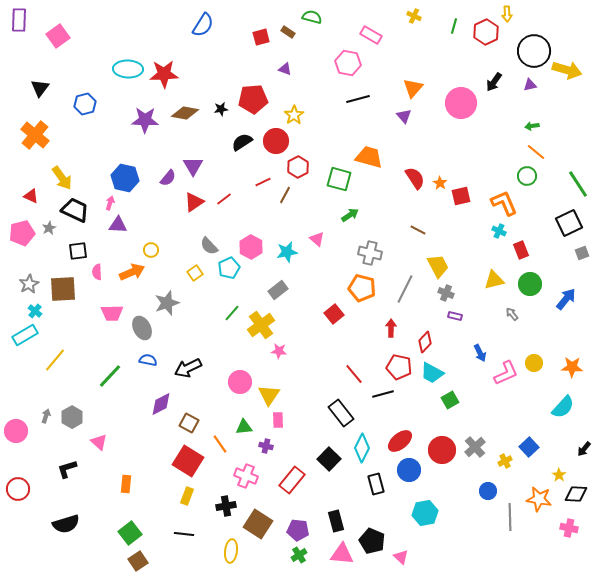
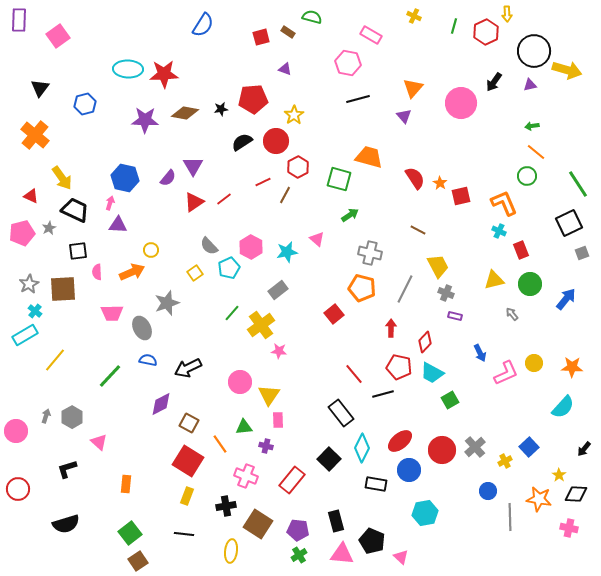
black rectangle at (376, 484): rotated 65 degrees counterclockwise
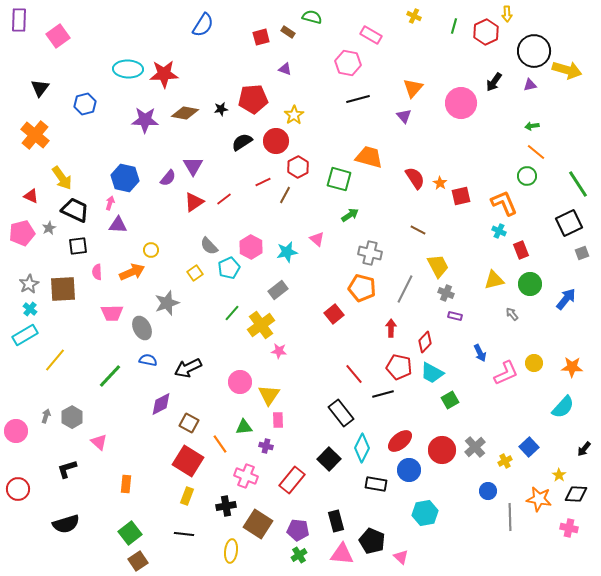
black square at (78, 251): moved 5 px up
cyan cross at (35, 311): moved 5 px left, 2 px up
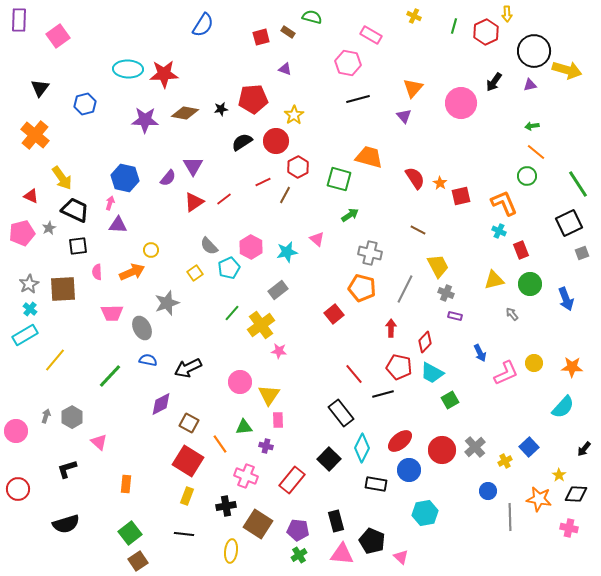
blue arrow at (566, 299): rotated 120 degrees clockwise
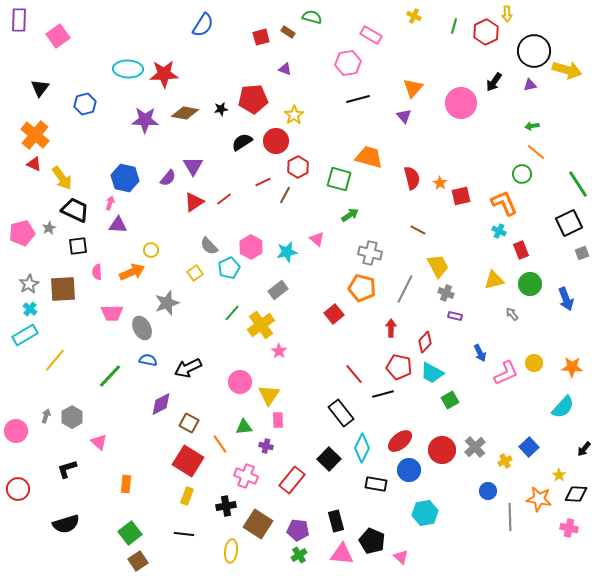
pink hexagon at (348, 63): rotated 20 degrees counterclockwise
green circle at (527, 176): moved 5 px left, 2 px up
red semicircle at (415, 178): moved 3 px left; rotated 20 degrees clockwise
red triangle at (31, 196): moved 3 px right, 32 px up
pink star at (279, 351): rotated 28 degrees clockwise
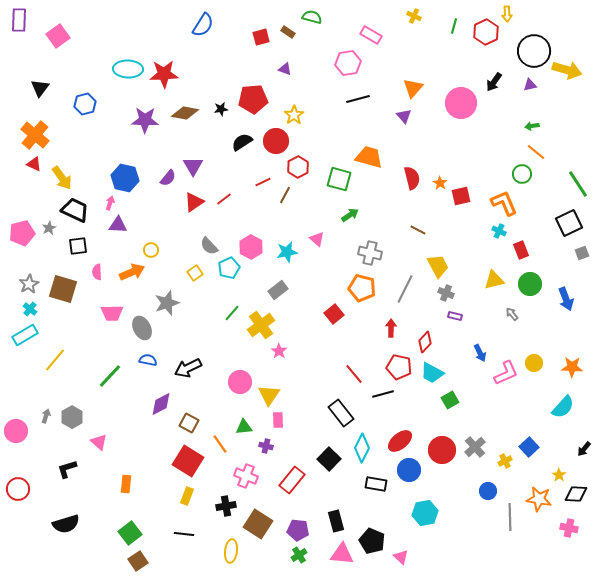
brown square at (63, 289): rotated 20 degrees clockwise
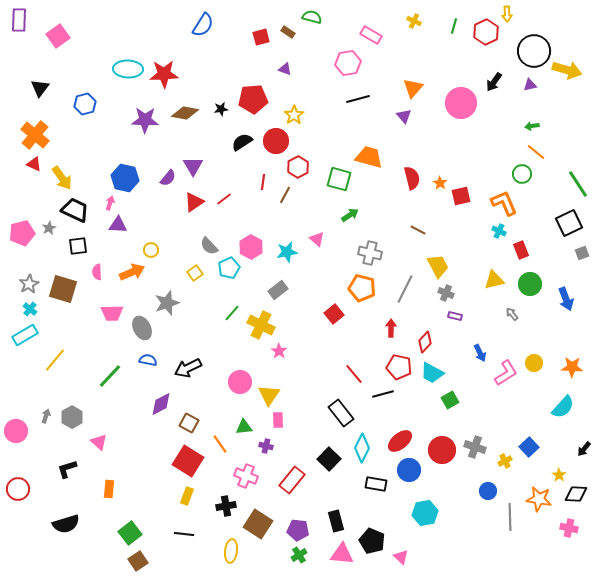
yellow cross at (414, 16): moved 5 px down
red line at (263, 182): rotated 56 degrees counterclockwise
yellow cross at (261, 325): rotated 28 degrees counterclockwise
pink L-shape at (506, 373): rotated 8 degrees counterclockwise
gray cross at (475, 447): rotated 30 degrees counterclockwise
orange rectangle at (126, 484): moved 17 px left, 5 px down
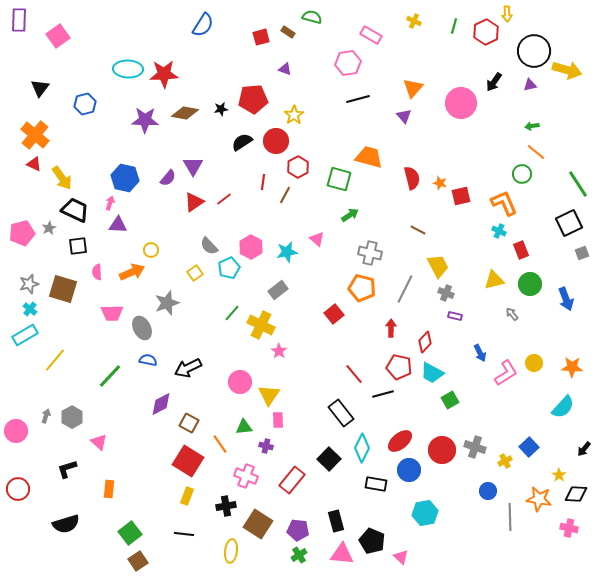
orange star at (440, 183): rotated 16 degrees counterclockwise
gray star at (29, 284): rotated 12 degrees clockwise
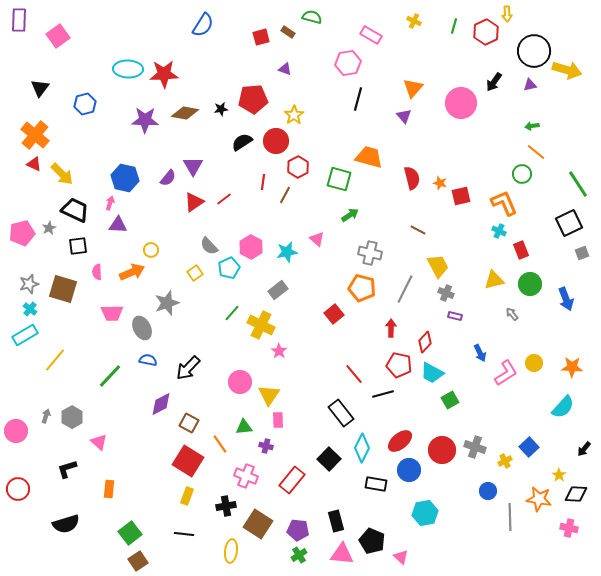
black line at (358, 99): rotated 60 degrees counterclockwise
yellow arrow at (62, 178): moved 4 px up; rotated 10 degrees counterclockwise
red pentagon at (399, 367): moved 2 px up
black arrow at (188, 368): rotated 20 degrees counterclockwise
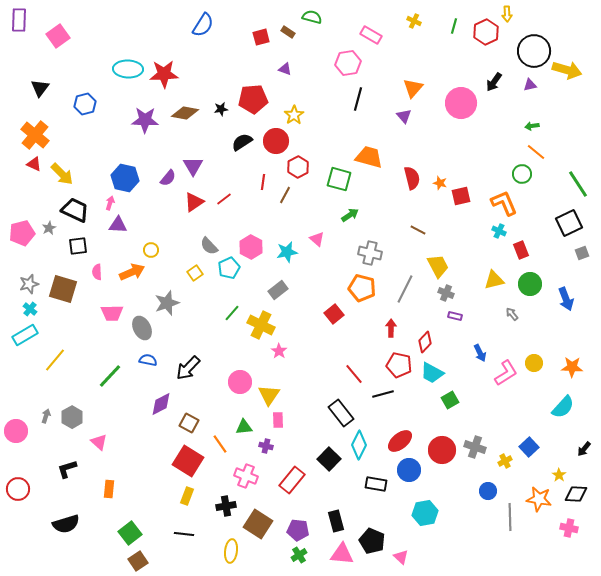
cyan diamond at (362, 448): moved 3 px left, 3 px up
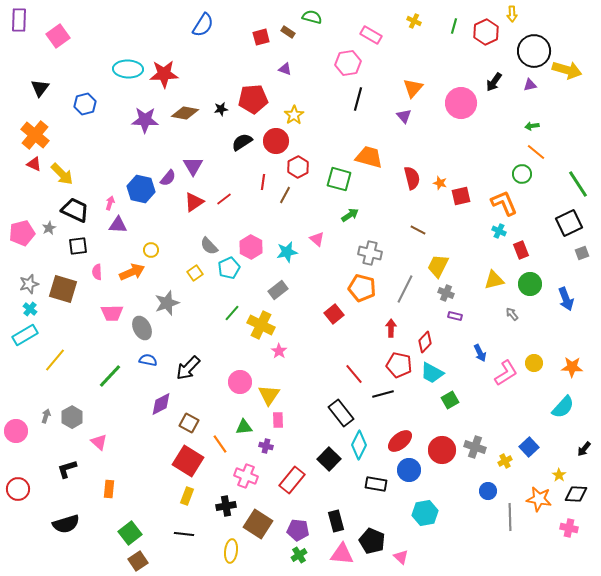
yellow arrow at (507, 14): moved 5 px right
blue hexagon at (125, 178): moved 16 px right, 11 px down
yellow trapezoid at (438, 266): rotated 125 degrees counterclockwise
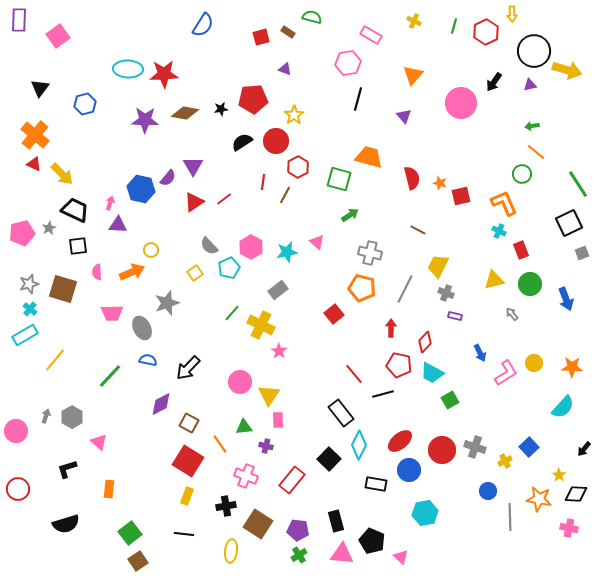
orange triangle at (413, 88): moved 13 px up
pink triangle at (317, 239): moved 3 px down
